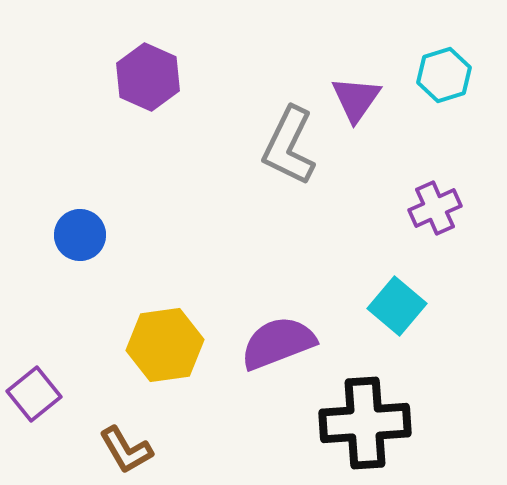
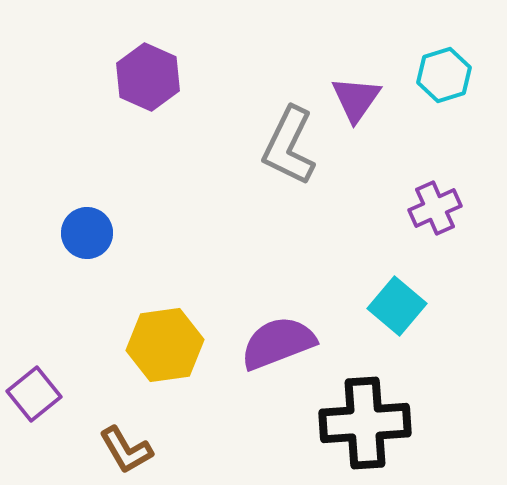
blue circle: moved 7 px right, 2 px up
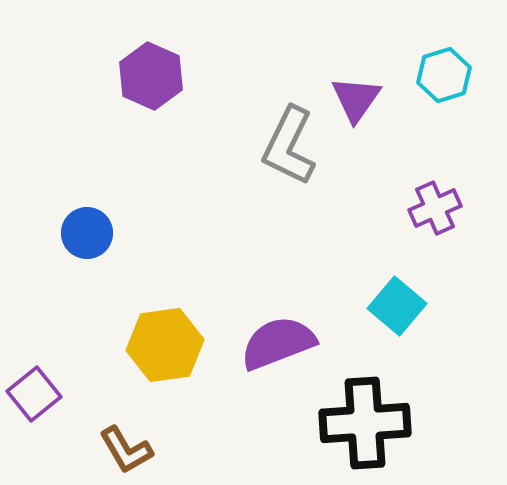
purple hexagon: moved 3 px right, 1 px up
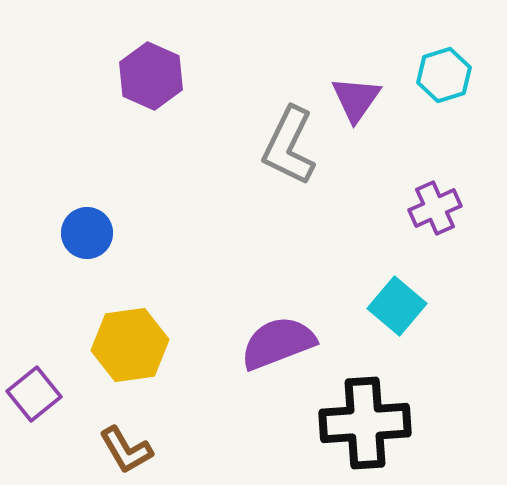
yellow hexagon: moved 35 px left
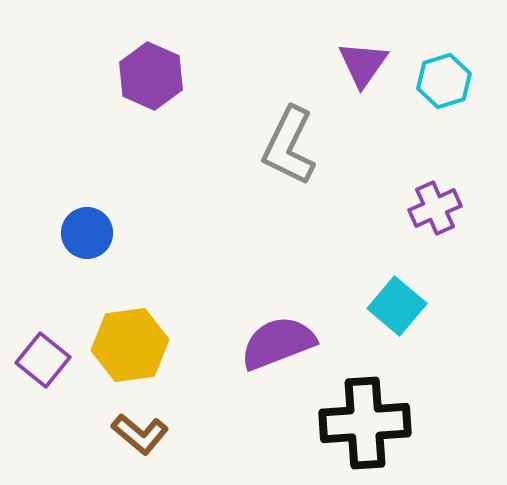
cyan hexagon: moved 6 px down
purple triangle: moved 7 px right, 35 px up
purple square: moved 9 px right, 34 px up; rotated 12 degrees counterclockwise
brown L-shape: moved 14 px right, 16 px up; rotated 20 degrees counterclockwise
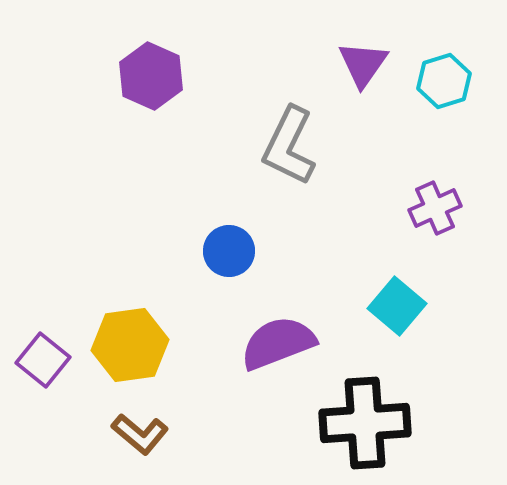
blue circle: moved 142 px right, 18 px down
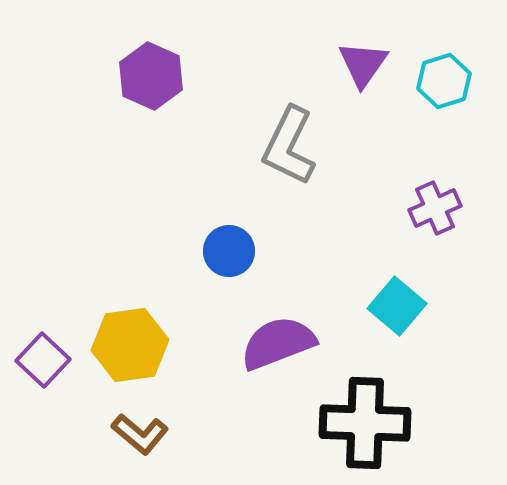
purple square: rotated 4 degrees clockwise
black cross: rotated 6 degrees clockwise
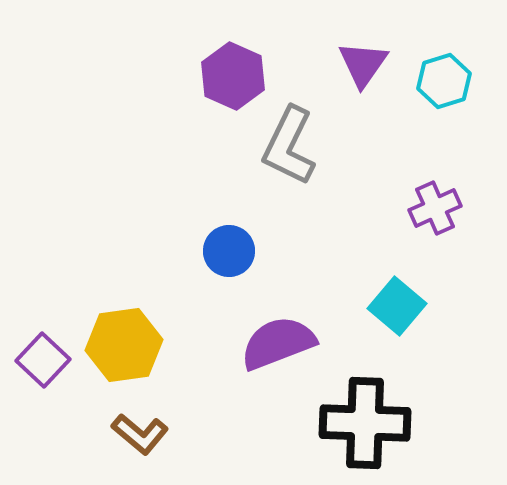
purple hexagon: moved 82 px right
yellow hexagon: moved 6 px left
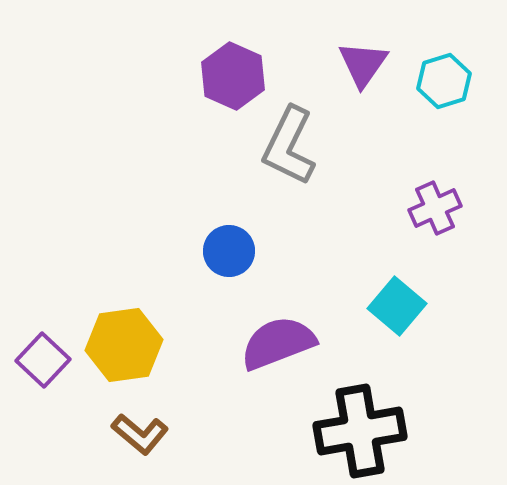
black cross: moved 5 px left, 8 px down; rotated 12 degrees counterclockwise
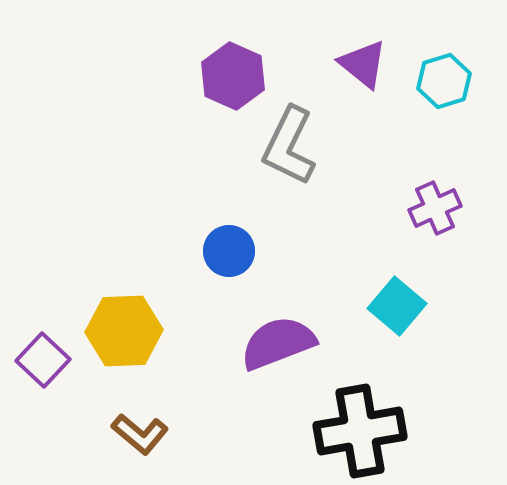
purple triangle: rotated 26 degrees counterclockwise
yellow hexagon: moved 14 px up; rotated 6 degrees clockwise
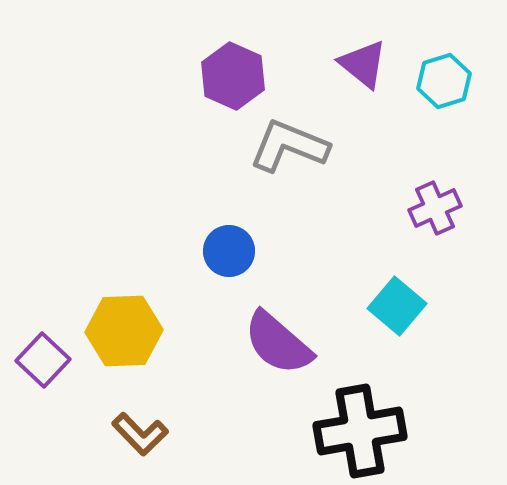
gray L-shape: rotated 86 degrees clockwise
purple semicircle: rotated 118 degrees counterclockwise
brown L-shape: rotated 6 degrees clockwise
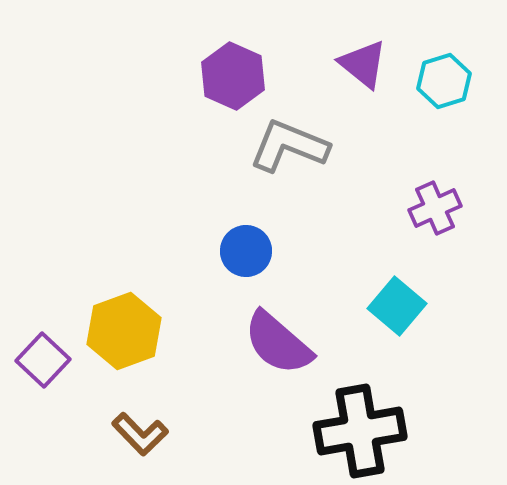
blue circle: moved 17 px right
yellow hexagon: rotated 18 degrees counterclockwise
